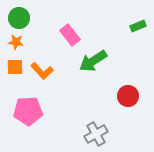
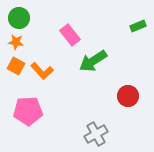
orange square: moved 1 px right, 1 px up; rotated 30 degrees clockwise
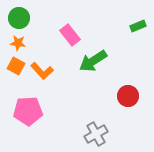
orange star: moved 2 px right, 1 px down
